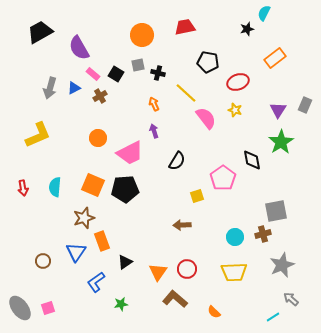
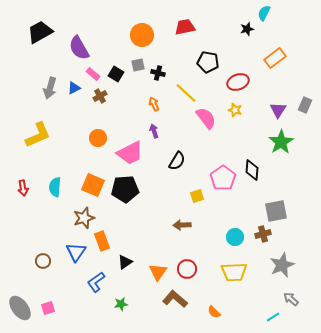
black diamond at (252, 160): moved 10 px down; rotated 15 degrees clockwise
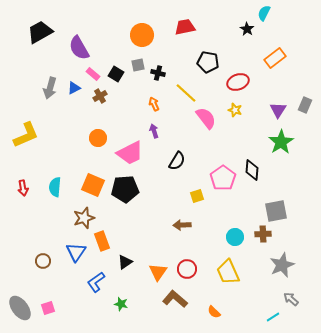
black star at (247, 29): rotated 24 degrees counterclockwise
yellow L-shape at (38, 135): moved 12 px left
brown cross at (263, 234): rotated 14 degrees clockwise
yellow trapezoid at (234, 272): moved 6 px left; rotated 68 degrees clockwise
green star at (121, 304): rotated 24 degrees clockwise
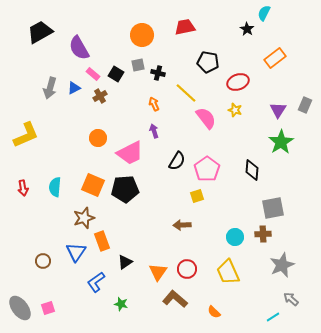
pink pentagon at (223, 178): moved 16 px left, 9 px up
gray square at (276, 211): moved 3 px left, 3 px up
